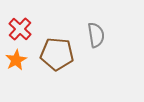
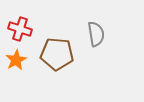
red cross: rotated 25 degrees counterclockwise
gray semicircle: moved 1 px up
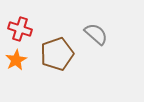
gray semicircle: rotated 40 degrees counterclockwise
brown pentagon: rotated 24 degrees counterclockwise
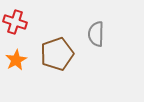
red cross: moved 5 px left, 7 px up
gray semicircle: rotated 130 degrees counterclockwise
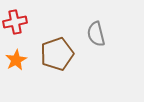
red cross: rotated 30 degrees counterclockwise
gray semicircle: rotated 15 degrees counterclockwise
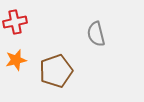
brown pentagon: moved 1 px left, 17 px down
orange star: rotated 15 degrees clockwise
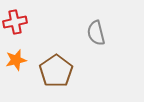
gray semicircle: moved 1 px up
brown pentagon: rotated 16 degrees counterclockwise
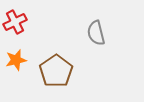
red cross: rotated 15 degrees counterclockwise
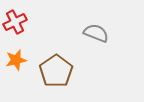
gray semicircle: rotated 125 degrees clockwise
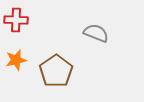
red cross: moved 1 px right, 2 px up; rotated 30 degrees clockwise
